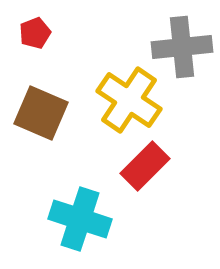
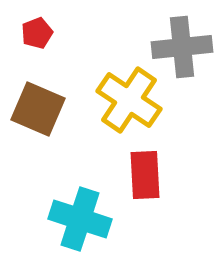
red pentagon: moved 2 px right
brown square: moved 3 px left, 4 px up
red rectangle: moved 9 px down; rotated 48 degrees counterclockwise
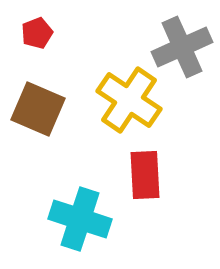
gray cross: rotated 18 degrees counterclockwise
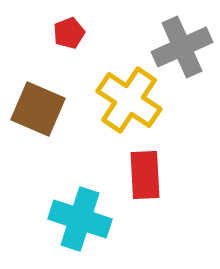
red pentagon: moved 32 px right
